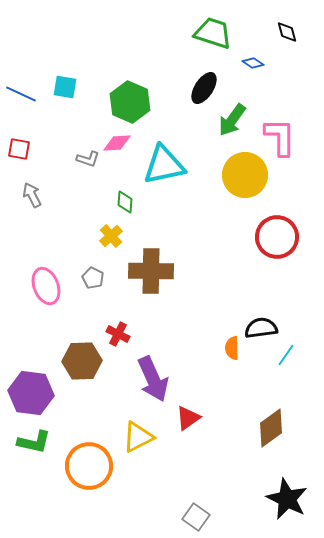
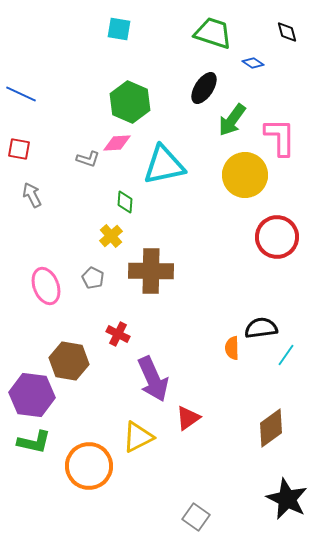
cyan square: moved 54 px right, 58 px up
brown hexagon: moved 13 px left; rotated 12 degrees clockwise
purple hexagon: moved 1 px right, 2 px down
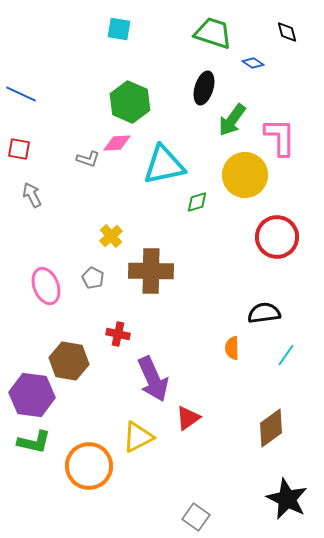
black ellipse: rotated 16 degrees counterclockwise
green diamond: moved 72 px right; rotated 70 degrees clockwise
black semicircle: moved 3 px right, 15 px up
red cross: rotated 15 degrees counterclockwise
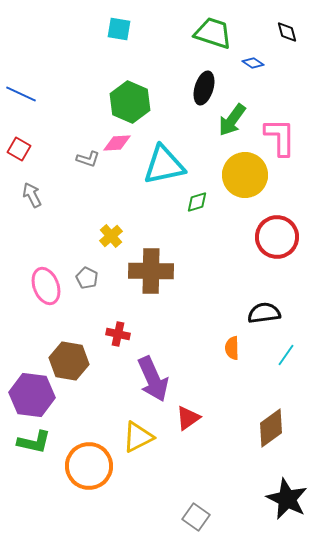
red square: rotated 20 degrees clockwise
gray pentagon: moved 6 px left
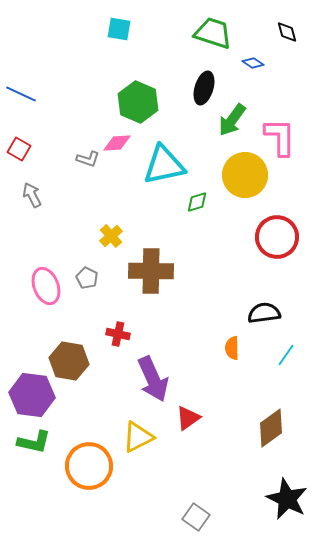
green hexagon: moved 8 px right
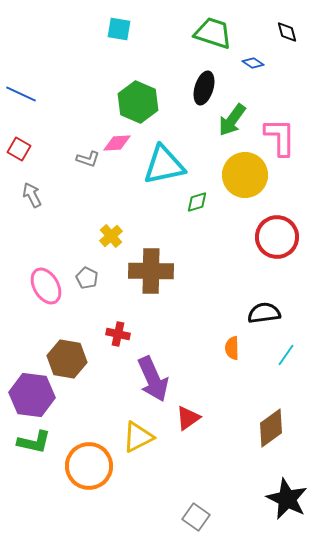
pink ellipse: rotated 9 degrees counterclockwise
brown hexagon: moved 2 px left, 2 px up
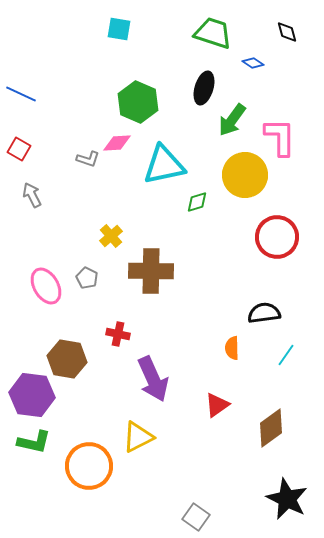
red triangle: moved 29 px right, 13 px up
